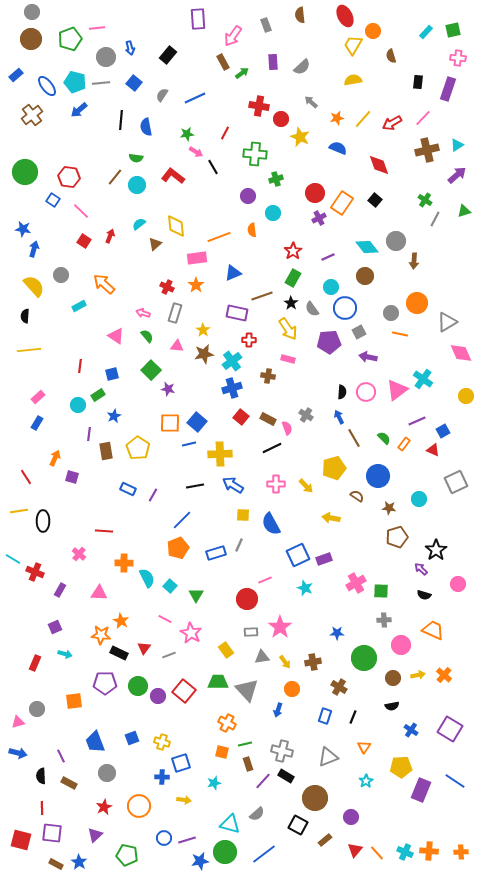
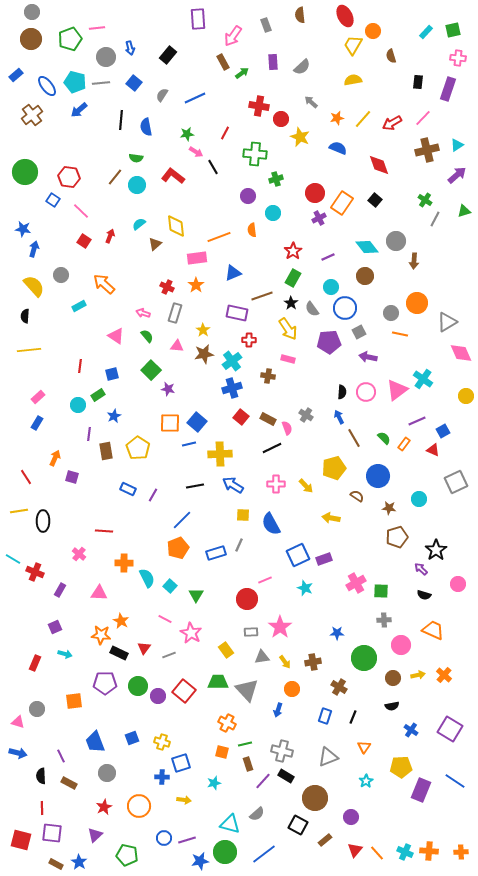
pink triangle at (18, 722): rotated 32 degrees clockwise
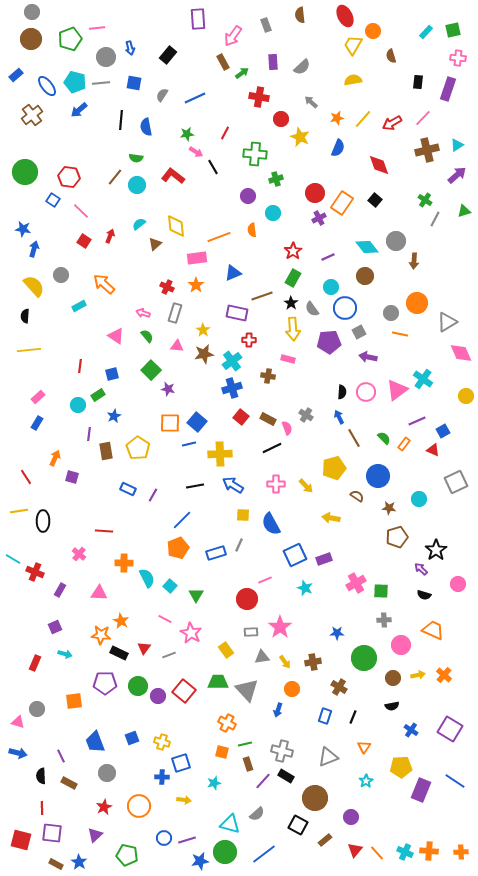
blue square at (134, 83): rotated 28 degrees counterclockwise
red cross at (259, 106): moved 9 px up
blue semicircle at (338, 148): rotated 90 degrees clockwise
yellow arrow at (288, 329): moved 5 px right; rotated 30 degrees clockwise
blue square at (298, 555): moved 3 px left
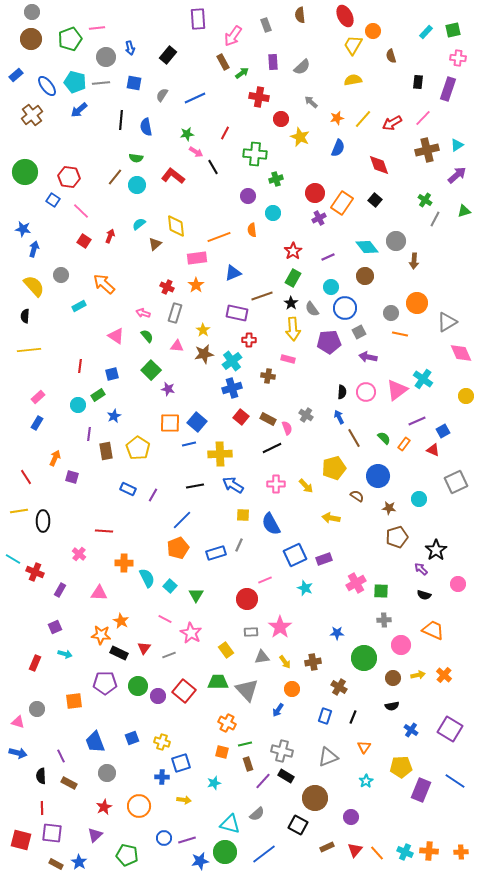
blue arrow at (278, 710): rotated 16 degrees clockwise
brown rectangle at (325, 840): moved 2 px right, 7 px down; rotated 16 degrees clockwise
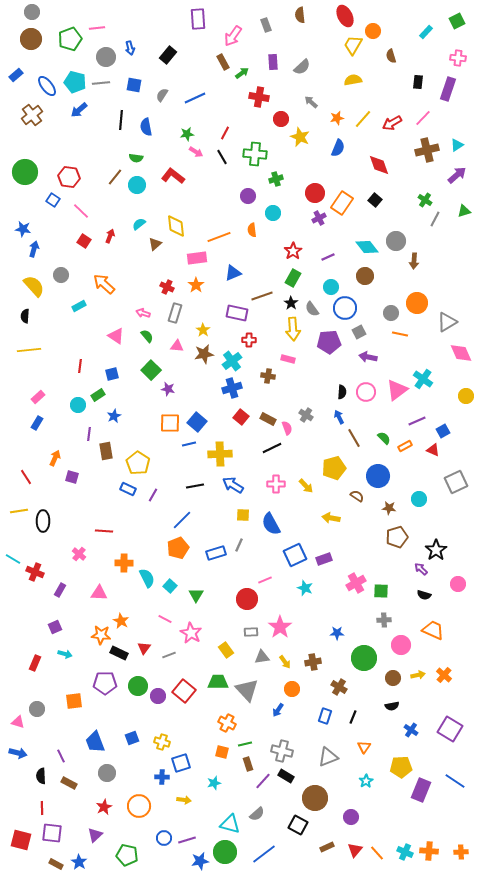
green square at (453, 30): moved 4 px right, 9 px up; rotated 14 degrees counterclockwise
blue square at (134, 83): moved 2 px down
black line at (213, 167): moved 9 px right, 10 px up
orange rectangle at (404, 444): moved 1 px right, 2 px down; rotated 24 degrees clockwise
yellow pentagon at (138, 448): moved 15 px down
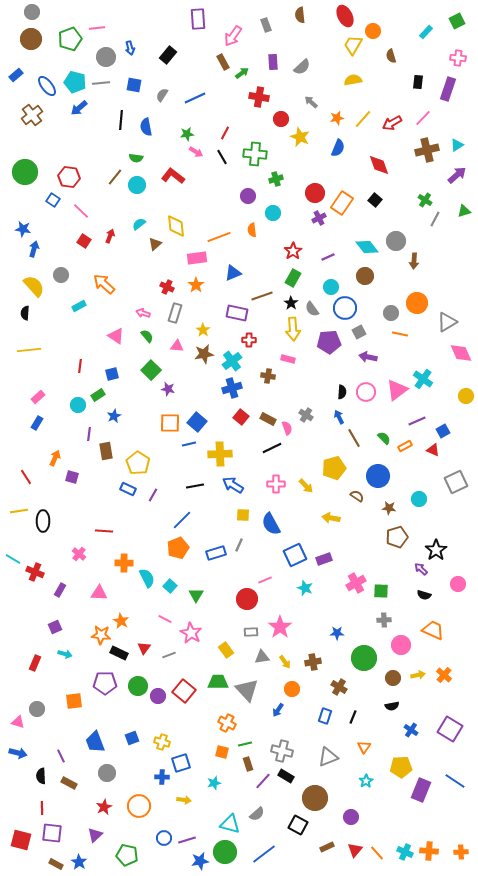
blue arrow at (79, 110): moved 2 px up
black semicircle at (25, 316): moved 3 px up
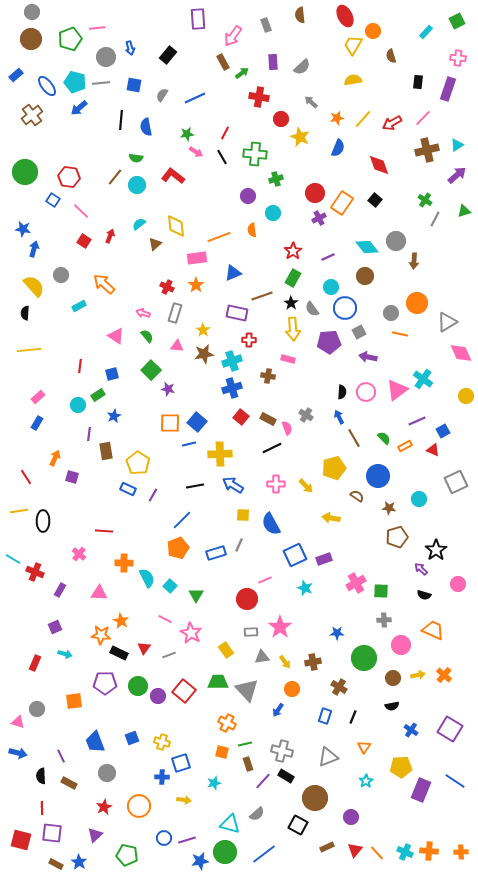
cyan cross at (232, 361): rotated 18 degrees clockwise
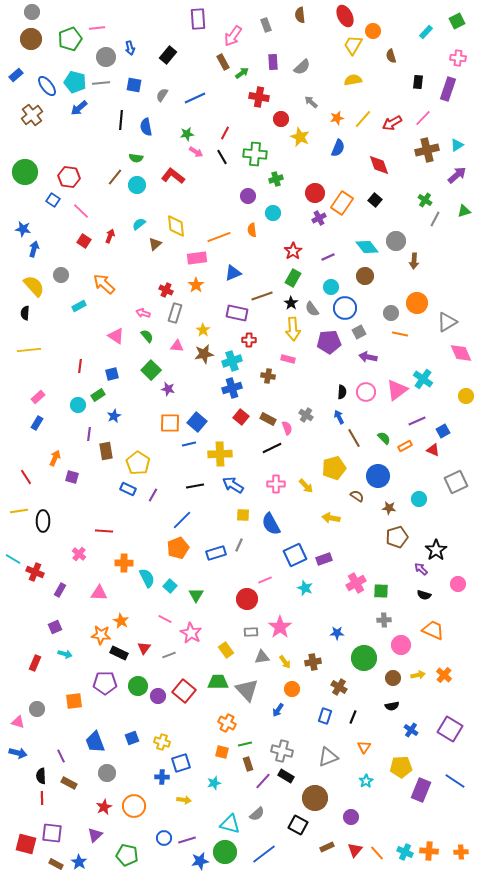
red cross at (167, 287): moved 1 px left, 3 px down
orange circle at (139, 806): moved 5 px left
red line at (42, 808): moved 10 px up
red square at (21, 840): moved 5 px right, 4 px down
